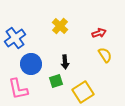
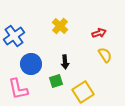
blue cross: moved 1 px left, 2 px up
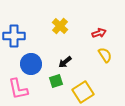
blue cross: rotated 35 degrees clockwise
black arrow: rotated 56 degrees clockwise
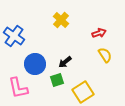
yellow cross: moved 1 px right, 6 px up
blue cross: rotated 35 degrees clockwise
blue circle: moved 4 px right
green square: moved 1 px right, 1 px up
pink L-shape: moved 1 px up
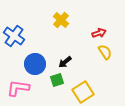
yellow semicircle: moved 3 px up
pink L-shape: rotated 110 degrees clockwise
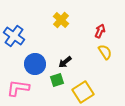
red arrow: moved 1 px right, 2 px up; rotated 48 degrees counterclockwise
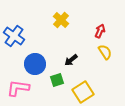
black arrow: moved 6 px right, 2 px up
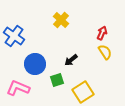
red arrow: moved 2 px right, 2 px down
pink L-shape: rotated 15 degrees clockwise
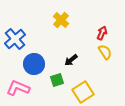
blue cross: moved 1 px right, 3 px down; rotated 15 degrees clockwise
blue circle: moved 1 px left
